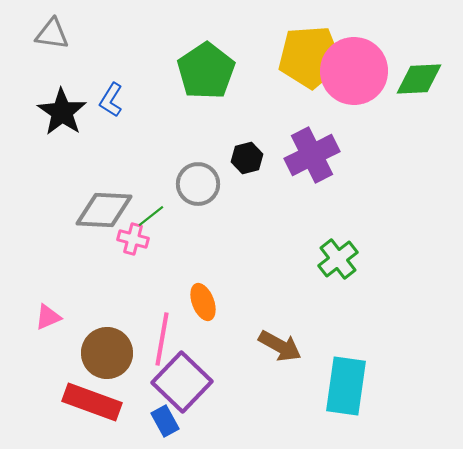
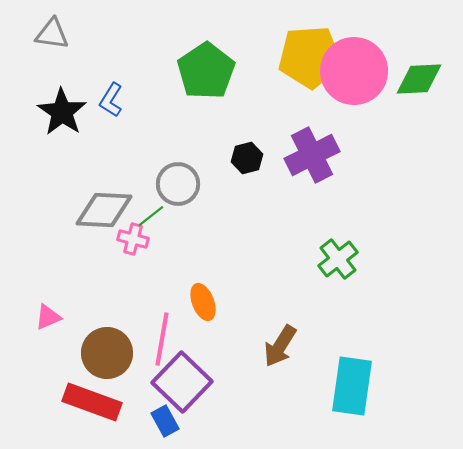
gray circle: moved 20 px left
brown arrow: rotated 93 degrees clockwise
cyan rectangle: moved 6 px right
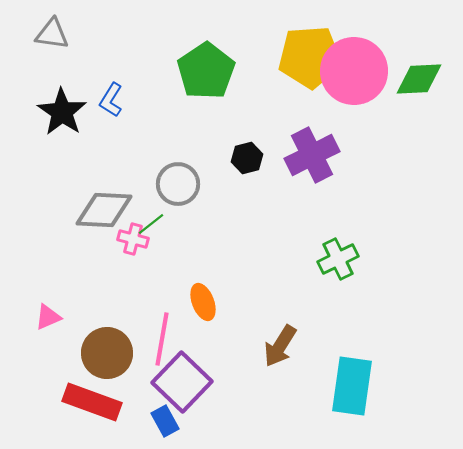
green line: moved 8 px down
green cross: rotated 12 degrees clockwise
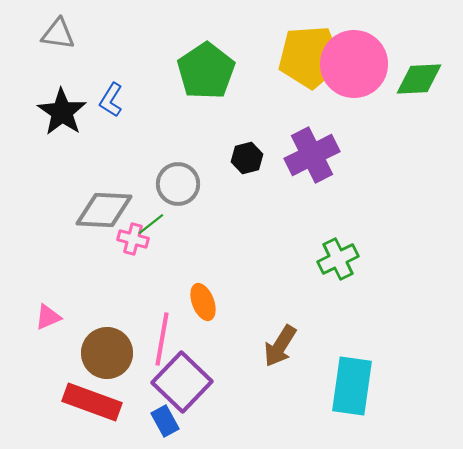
gray triangle: moved 6 px right
pink circle: moved 7 px up
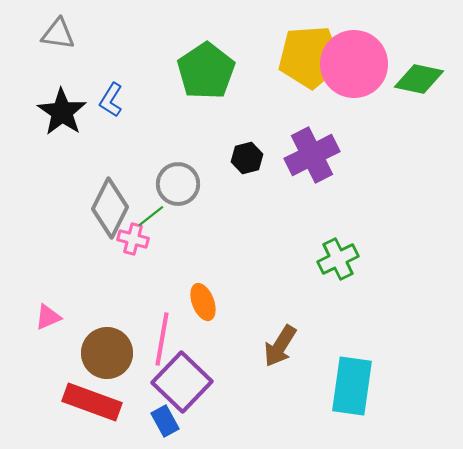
green diamond: rotated 15 degrees clockwise
gray diamond: moved 6 px right, 2 px up; rotated 66 degrees counterclockwise
green line: moved 8 px up
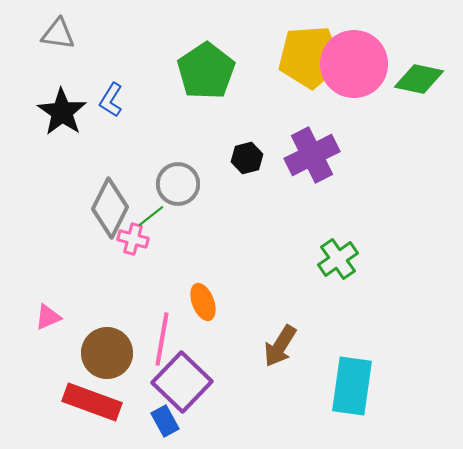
green cross: rotated 9 degrees counterclockwise
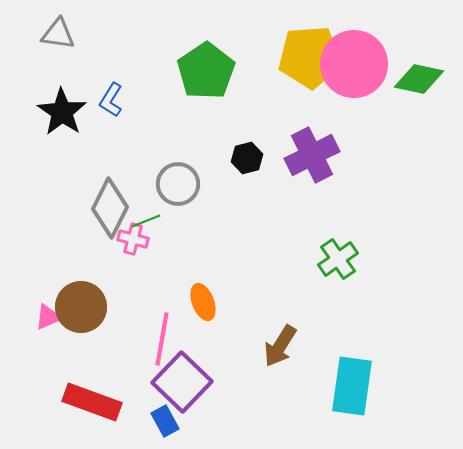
green line: moved 5 px left, 5 px down; rotated 16 degrees clockwise
brown circle: moved 26 px left, 46 px up
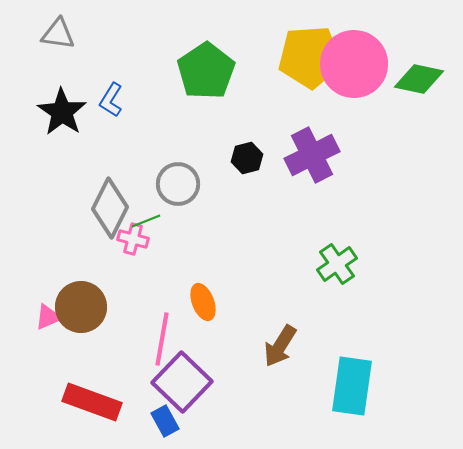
green cross: moved 1 px left, 5 px down
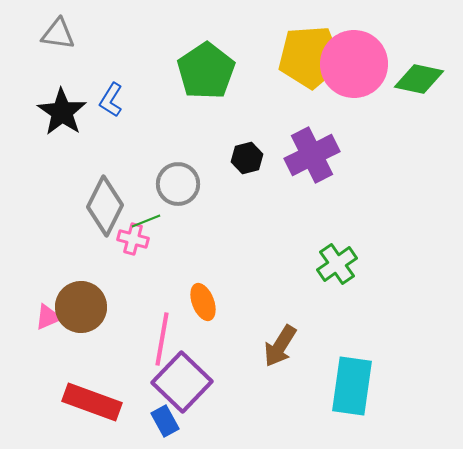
gray diamond: moved 5 px left, 2 px up
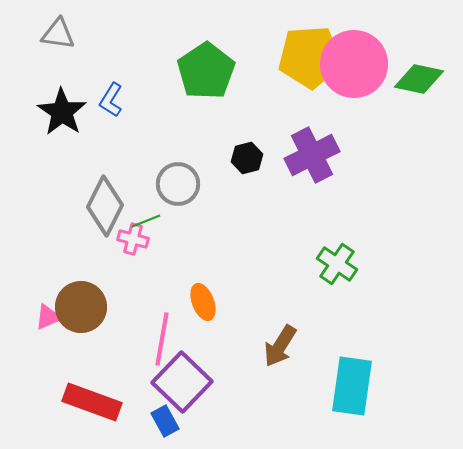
green cross: rotated 21 degrees counterclockwise
